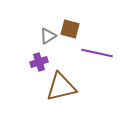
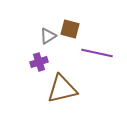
brown triangle: moved 1 px right, 2 px down
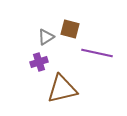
gray triangle: moved 2 px left, 1 px down
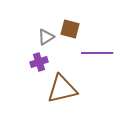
purple line: rotated 12 degrees counterclockwise
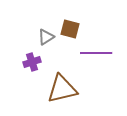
purple line: moved 1 px left
purple cross: moved 7 px left
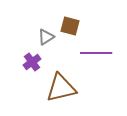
brown square: moved 3 px up
purple cross: rotated 18 degrees counterclockwise
brown triangle: moved 1 px left, 1 px up
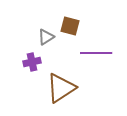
purple cross: rotated 24 degrees clockwise
brown triangle: rotated 20 degrees counterclockwise
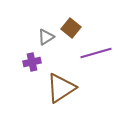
brown square: moved 1 px right, 2 px down; rotated 24 degrees clockwise
purple line: rotated 16 degrees counterclockwise
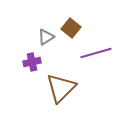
brown triangle: rotated 12 degrees counterclockwise
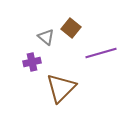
gray triangle: rotated 48 degrees counterclockwise
purple line: moved 5 px right
